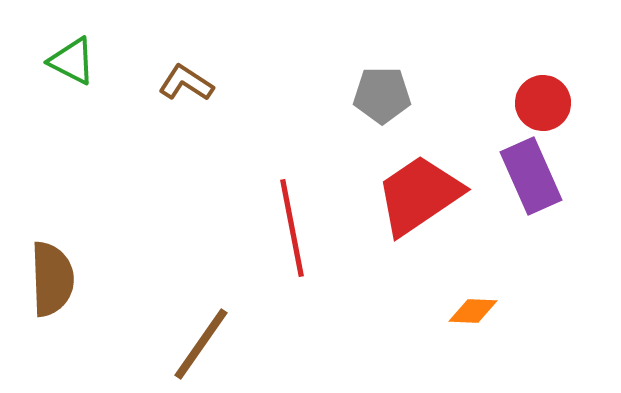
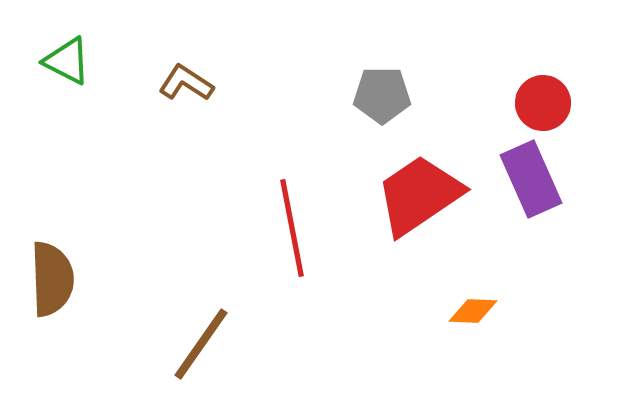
green triangle: moved 5 px left
purple rectangle: moved 3 px down
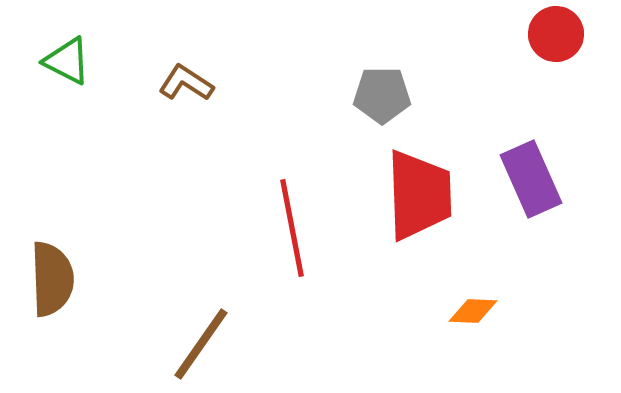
red circle: moved 13 px right, 69 px up
red trapezoid: rotated 122 degrees clockwise
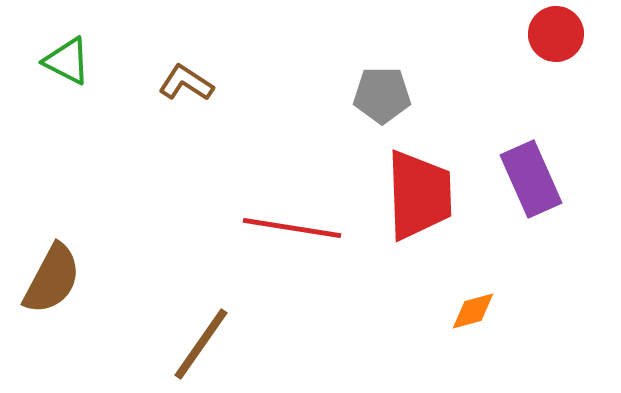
red line: rotated 70 degrees counterclockwise
brown semicircle: rotated 30 degrees clockwise
orange diamond: rotated 18 degrees counterclockwise
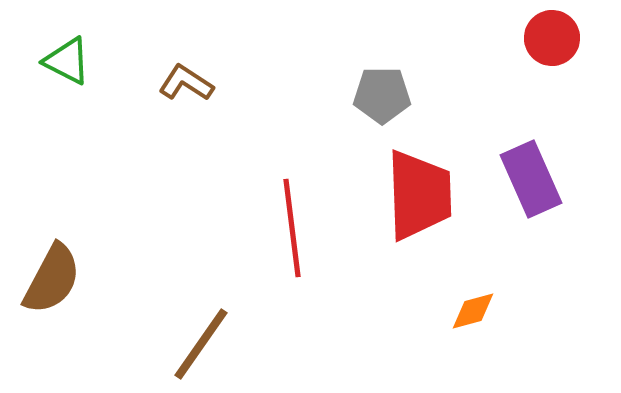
red circle: moved 4 px left, 4 px down
red line: rotated 74 degrees clockwise
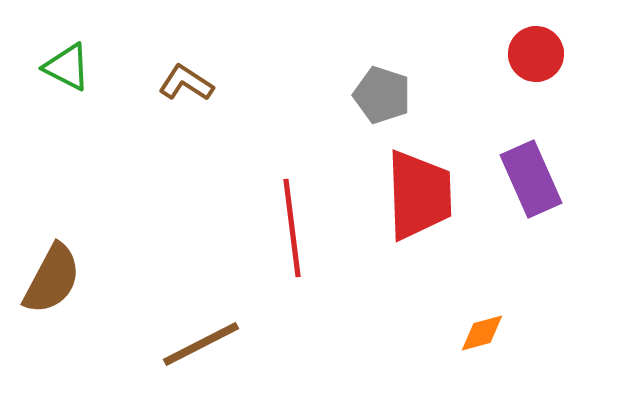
red circle: moved 16 px left, 16 px down
green triangle: moved 6 px down
gray pentagon: rotated 18 degrees clockwise
orange diamond: moved 9 px right, 22 px down
brown line: rotated 28 degrees clockwise
